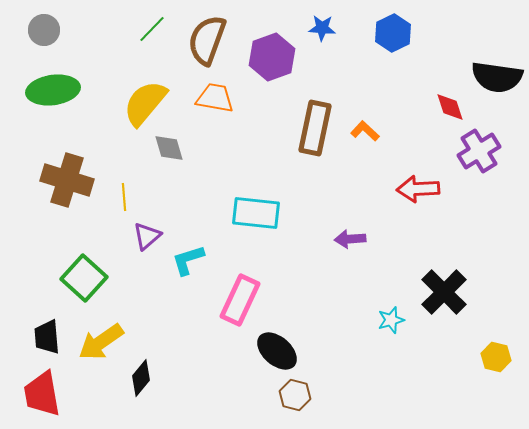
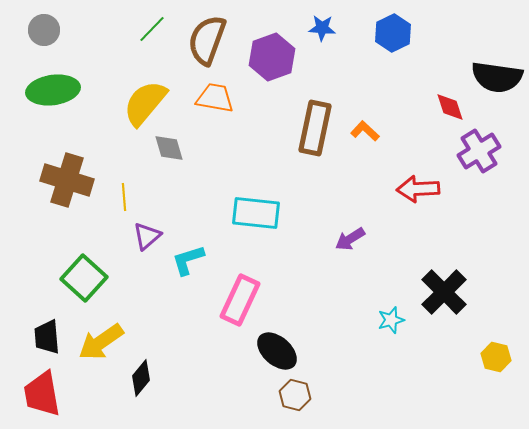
purple arrow: rotated 28 degrees counterclockwise
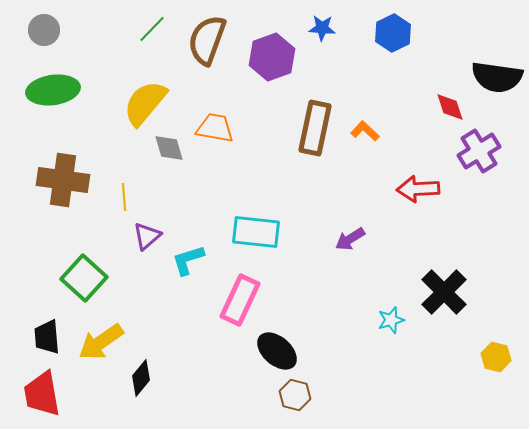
orange trapezoid: moved 30 px down
brown cross: moved 4 px left; rotated 9 degrees counterclockwise
cyan rectangle: moved 19 px down
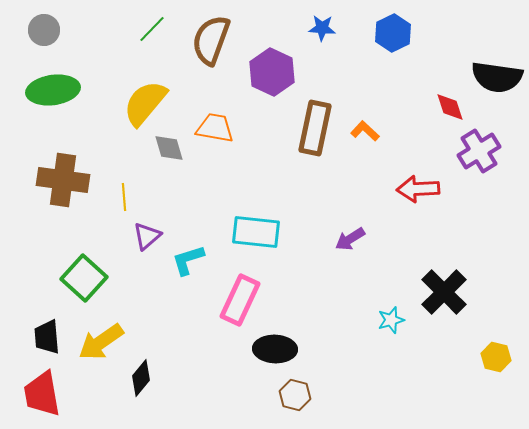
brown semicircle: moved 4 px right
purple hexagon: moved 15 px down; rotated 15 degrees counterclockwise
black ellipse: moved 2 px left, 2 px up; rotated 39 degrees counterclockwise
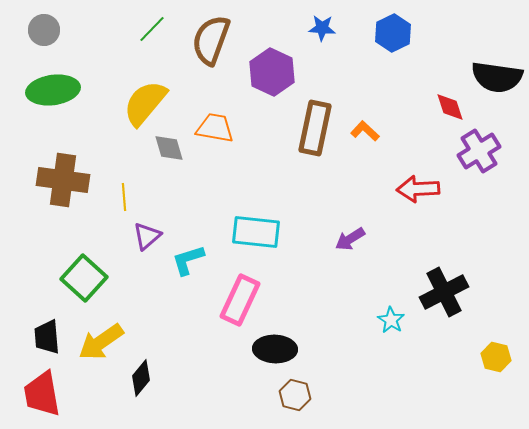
black cross: rotated 18 degrees clockwise
cyan star: rotated 24 degrees counterclockwise
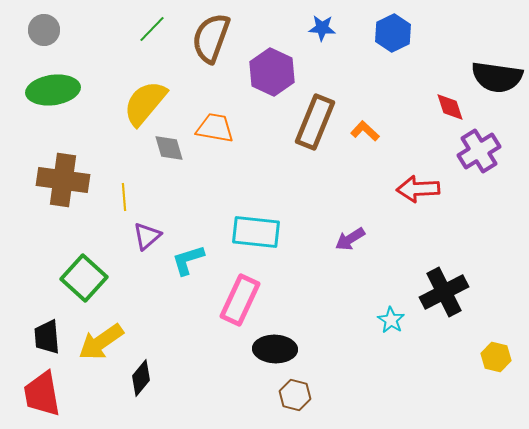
brown semicircle: moved 2 px up
brown rectangle: moved 6 px up; rotated 10 degrees clockwise
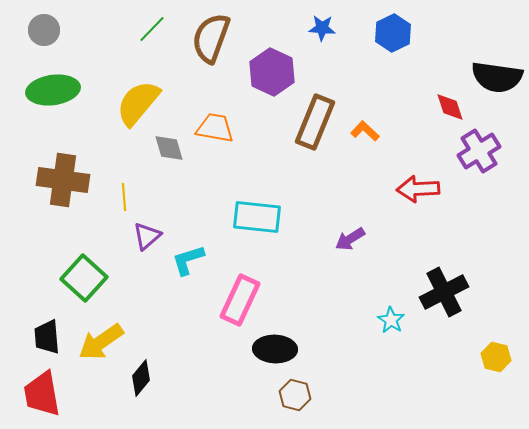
yellow semicircle: moved 7 px left
cyan rectangle: moved 1 px right, 15 px up
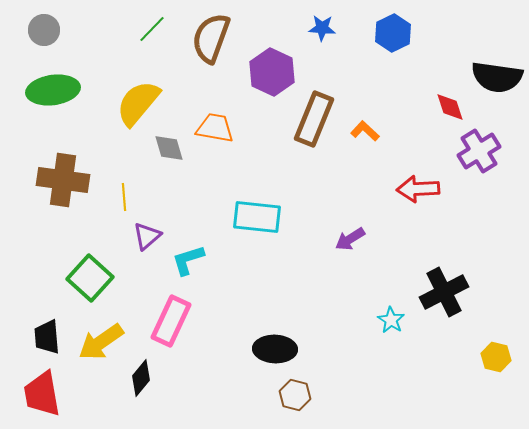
brown rectangle: moved 1 px left, 3 px up
green square: moved 6 px right
pink rectangle: moved 69 px left, 21 px down
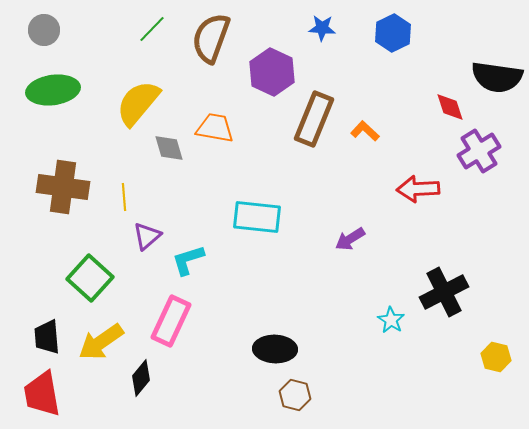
brown cross: moved 7 px down
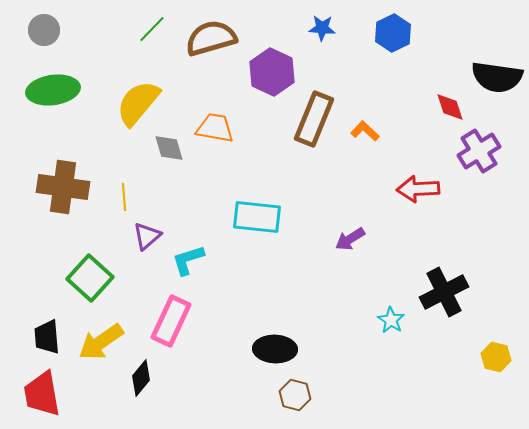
brown semicircle: rotated 54 degrees clockwise
